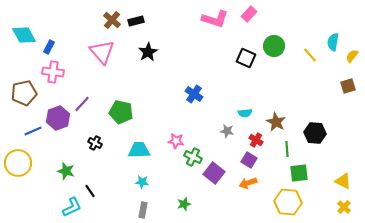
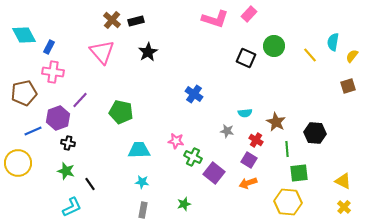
purple line at (82, 104): moved 2 px left, 4 px up
black cross at (95, 143): moved 27 px left; rotated 16 degrees counterclockwise
black line at (90, 191): moved 7 px up
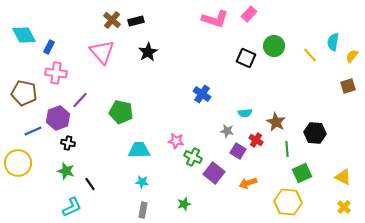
pink cross at (53, 72): moved 3 px right, 1 px down
brown pentagon at (24, 93): rotated 25 degrees clockwise
blue cross at (194, 94): moved 8 px right
purple square at (249, 160): moved 11 px left, 9 px up
green square at (299, 173): moved 3 px right; rotated 18 degrees counterclockwise
yellow triangle at (343, 181): moved 4 px up
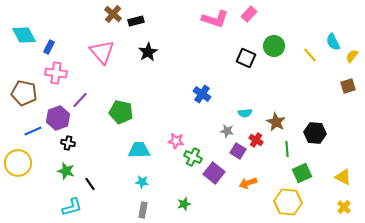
brown cross at (112, 20): moved 1 px right, 6 px up
cyan semicircle at (333, 42): rotated 36 degrees counterclockwise
cyan L-shape at (72, 207): rotated 10 degrees clockwise
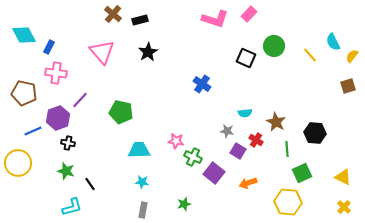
black rectangle at (136, 21): moved 4 px right, 1 px up
blue cross at (202, 94): moved 10 px up
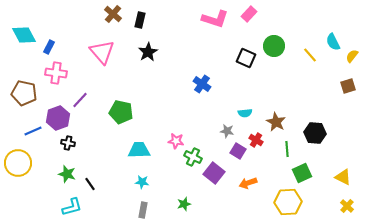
black rectangle at (140, 20): rotated 63 degrees counterclockwise
green star at (66, 171): moved 1 px right, 3 px down
yellow hexagon at (288, 202): rotated 8 degrees counterclockwise
yellow cross at (344, 207): moved 3 px right, 1 px up
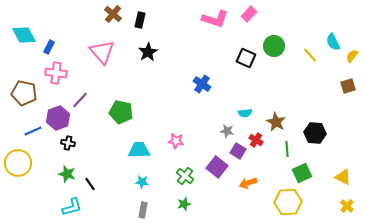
green cross at (193, 157): moved 8 px left, 19 px down; rotated 12 degrees clockwise
purple square at (214, 173): moved 3 px right, 6 px up
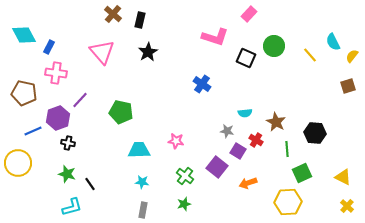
pink L-shape at (215, 19): moved 18 px down
